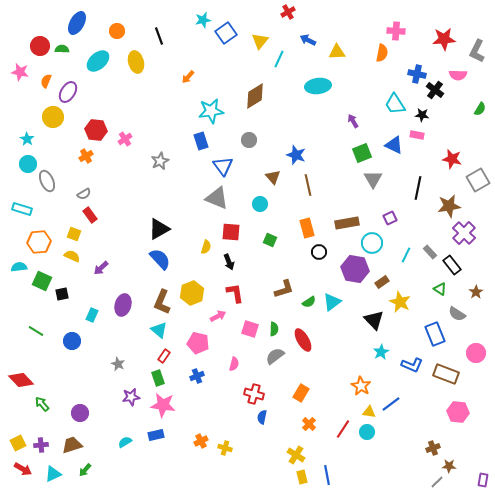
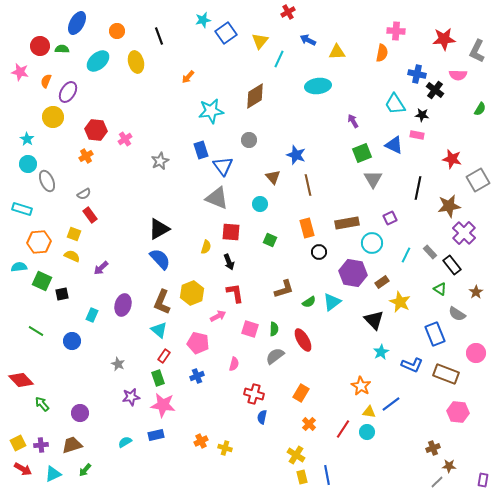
blue rectangle at (201, 141): moved 9 px down
purple hexagon at (355, 269): moved 2 px left, 4 px down
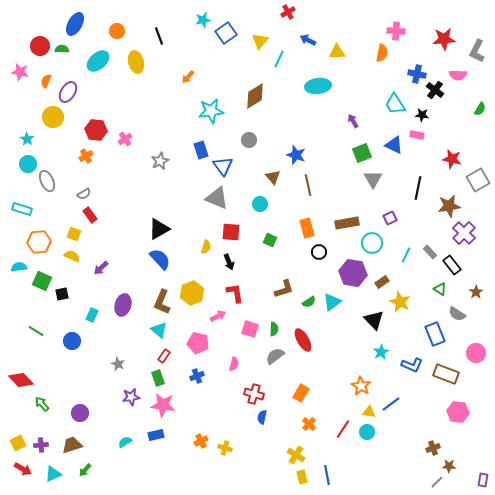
blue ellipse at (77, 23): moved 2 px left, 1 px down
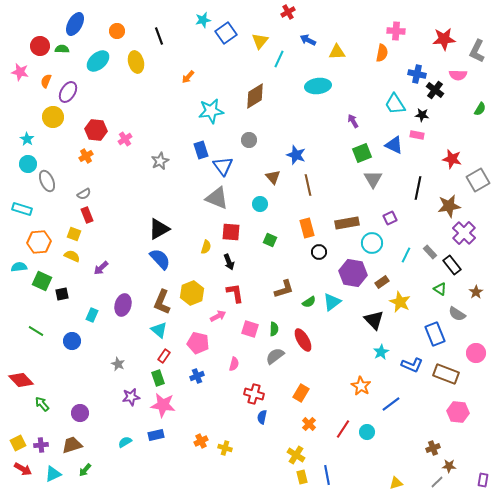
red rectangle at (90, 215): moved 3 px left; rotated 14 degrees clockwise
yellow triangle at (369, 412): moved 27 px right, 71 px down; rotated 24 degrees counterclockwise
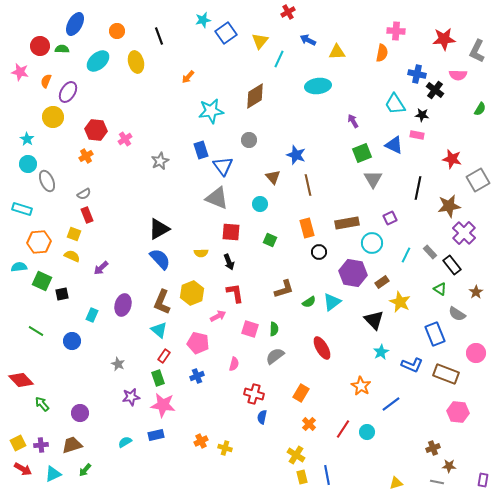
yellow semicircle at (206, 247): moved 5 px left, 6 px down; rotated 72 degrees clockwise
red ellipse at (303, 340): moved 19 px right, 8 px down
gray line at (437, 482): rotated 56 degrees clockwise
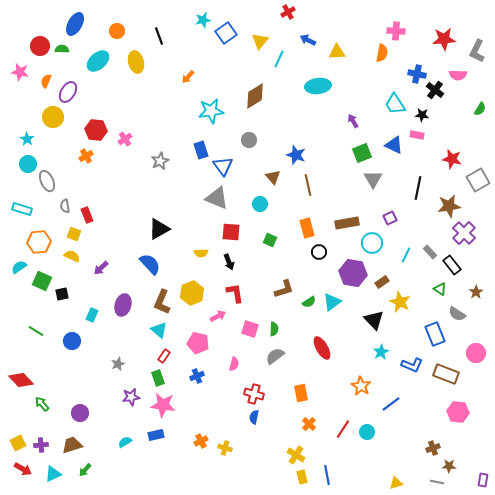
gray semicircle at (84, 194): moved 19 px left, 12 px down; rotated 112 degrees clockwise
blue semicircle at (160, 259): moved 10 px left, 5 px down
cyan semicircle at (19, 267): rotated 28 degrees counterclockwise
gray star at (118, 364): rotated 24 degrees clockwise
orange rectangle at (301, 393): rotated 42 degrees counterclockwise
blue semicircle at (262, 417): moved 8 px left
